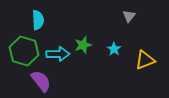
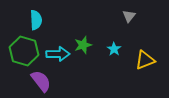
cyan semicircle: moved 2 px left
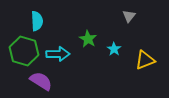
cyan semicircle: moved 1 px right, 1 px down
green star: moved 5 px right, 6 px up; rotated 24 degrees counterclockwise
purple semicircle: rotated 20 degrees counterclockwise
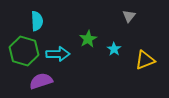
green star: rotated 12 degrees clockwise
purple semicircle: rotated 50 degrees counterclockwise
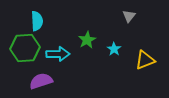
green star: moved 1 px left, 1 px down
green hexagon: moved 1 px right, 3 px up; rotated 20 degrees counterclockwise
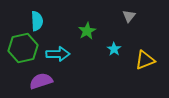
green star: moved 9 px up
green hexagon: moved 2 px left; rotated 8 degrees counterclockwise
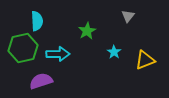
gray triangle: moved 1 px left
cyan star: moved 3 px down
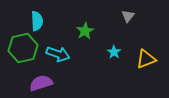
green star: moved 2 px left
cyan arrow: rotated 20 degrees clockwise
yellow triangle: moved 1 px right, 1 px up
purple semicircle: moved 2 px down
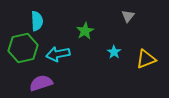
cyan arrow: rotated 150 degrees clockwise
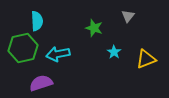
green star: moved 9 px right, 3 px up; rotated 24 degrees counterclockwise
